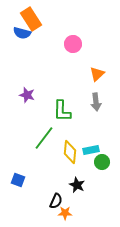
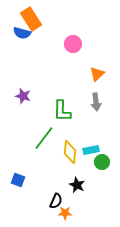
purple star: moved 4 px left, 1 px down
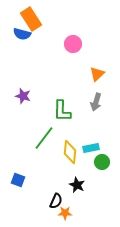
blue semicircle: moved 1 px down
gray arrow: rotated 24 degrees clockwise
cyan rectangle: moved 2 px up
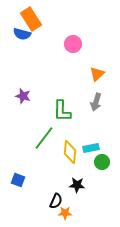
black star: rotated 21 degrees counterclockwise
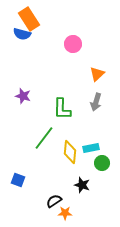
orange rectangle: moved 2 px left
green L-shape: moved 2 px up
green circle: moved 1 px down
black star: moved 5 px right; rotated 14 degrees clockwise
black semicircle: moved 2 px left; rotated 147 degrees counterclockwise
